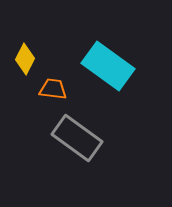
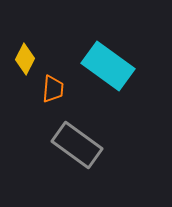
orange trapezoid: rotated 88 degrees clockwise
gray rectangle: moved 7 px down
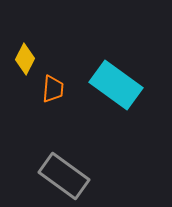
cyan rectangle: moved 8 px right, 19 px down
gray rectangle: moved 13 px left, 31 px down
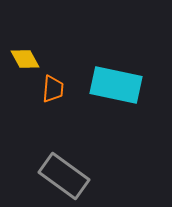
yellow diamond: rotated 56 degrees counterclockwise
cyan rectangle: rotated 24 degrees counterclockwise
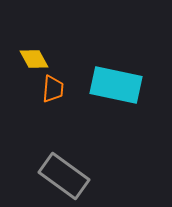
yellow diamond: moved 9 px right
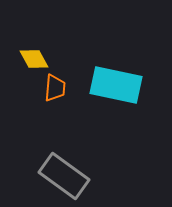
orange trapezoid: moved 2 px right, 1 px up
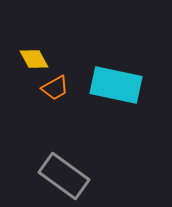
orange trapezoid: rotated 56 degrees clockwise
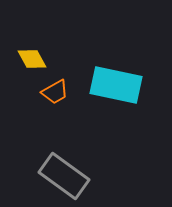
yellow diamond: moved 2 px left
orange trapezoid: moved 4 px down
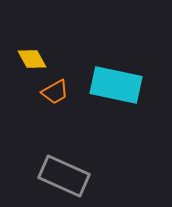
gray rectangle: rotated 12 degrees counterclockwise
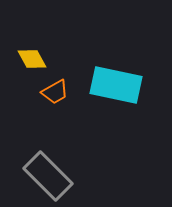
gray rectangle: moved 16 px left; rotated 21 degrees clockwise
